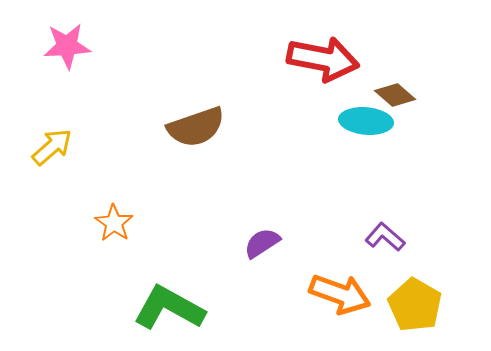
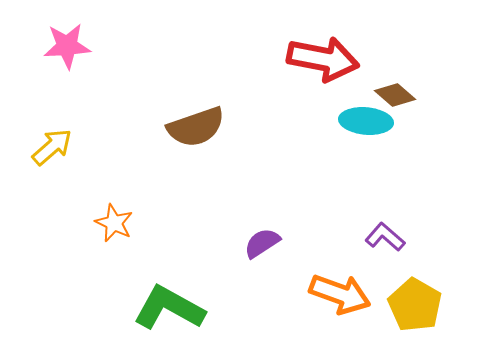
orange star: rotated 9 degrees counterclockwise
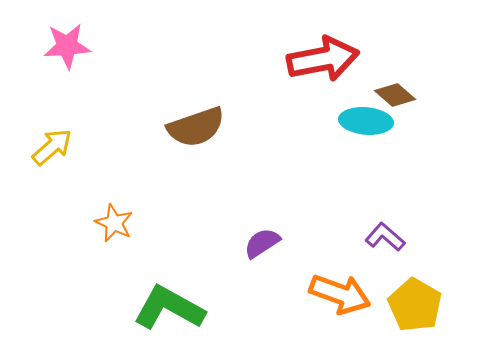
red arrow: rotated 22 degrees counterclockwise
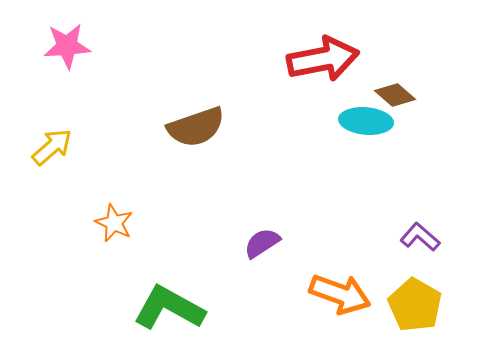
purple L-shape: moved 35 px right
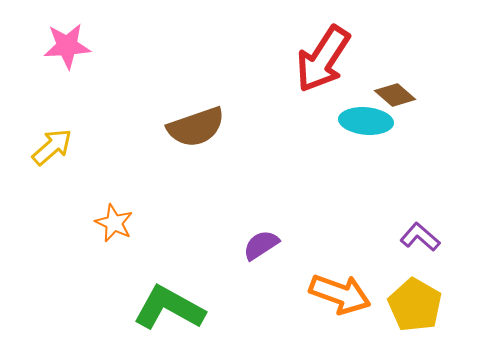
red arrow: rotated 134 degrees clockwise
purple semicircle: moved 1 px left, 2 px down
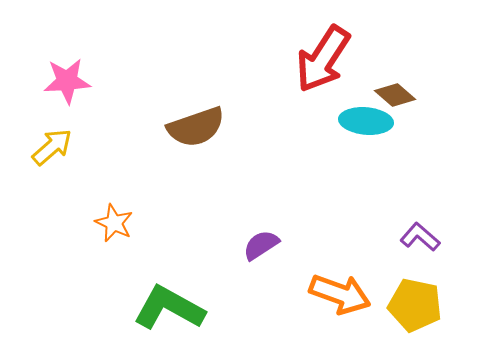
pink star: moved 35 px down
yellow pentagon: rotated 18 degrees counterclockwise
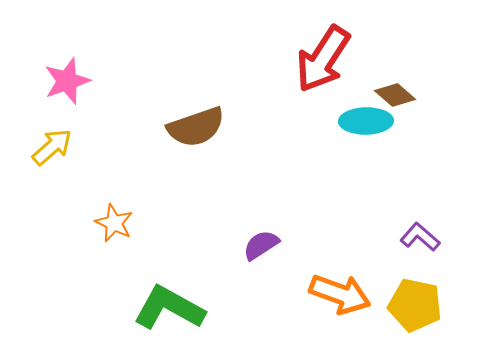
pink star: rotated 15 degrees counterclockwise
cyan ellipse: rotated 6 degrees counterclockwise
